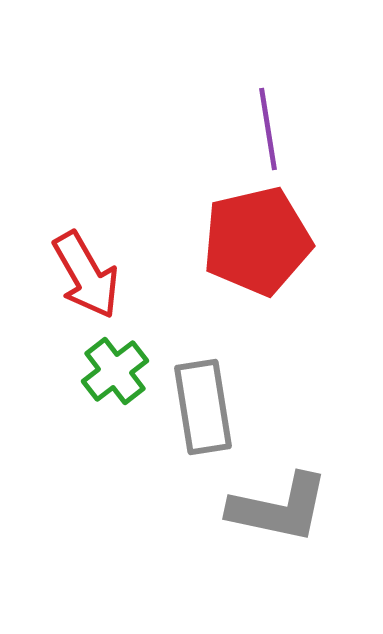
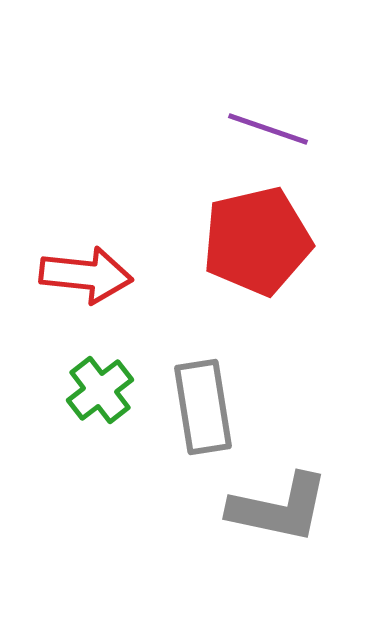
purple line: rotated 62 degrees counterclockwise
red arrow: rotated 54 degrees counterclockwise
green cross: moved 15 px left, 19 px down
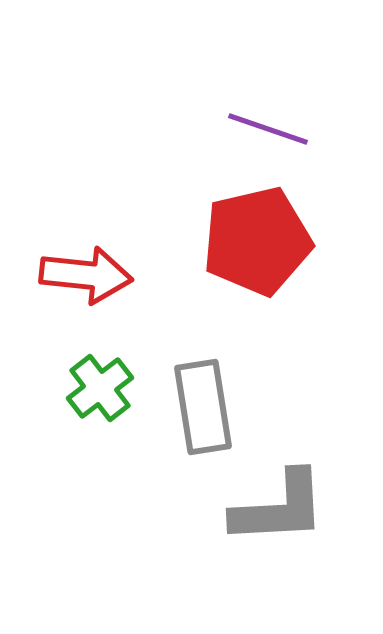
green cross: moved 2 px up
gray L-shape: rotated 15 degrees counterclockwise
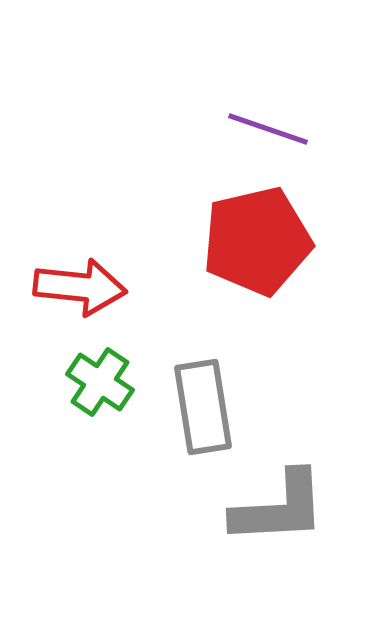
red arrow: moved 6 px left, 12 px down
green cross: moved 6 px up; rotated 18 degrees counterclockwise
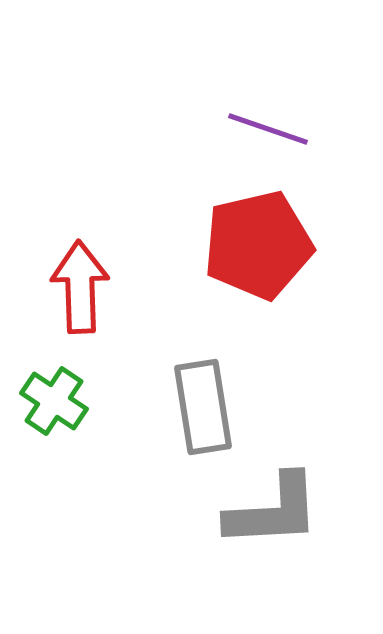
red pentagon: moved 1 px right, 4 px down
red arrow: rotated 98 degrees counterclockwise
green cross: moved 46 px left, 19 px down
gray L-shape: moved 6 px left, 3 px down
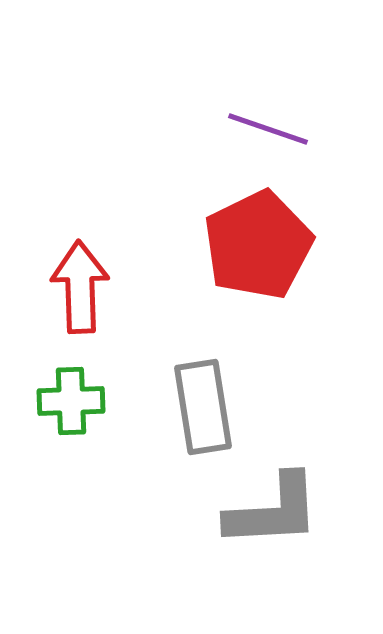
red pentagon: rotated 13 degrees counterclockwise
green cross: moved 17 px right; rotated 36 degrees counterclockwise
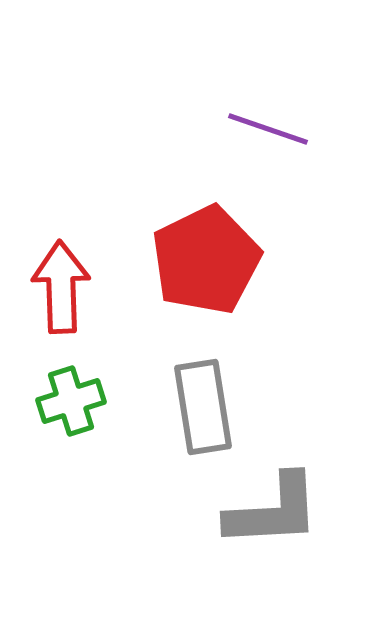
red pentagon: moved 52 px left, 15 px down
red arrow: moved 19 px left
green cross: rotated 16 degrees counterclockwise
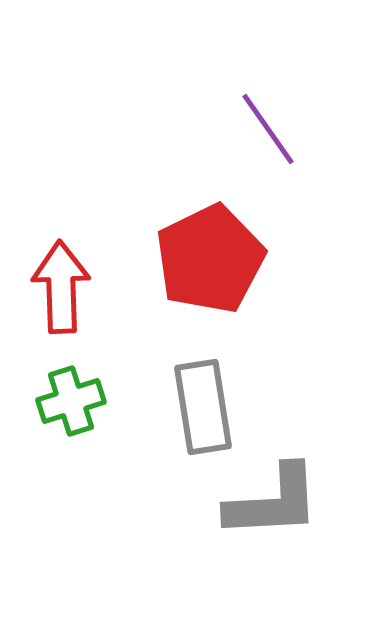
purple line: rotated 36 degrees clockwise
red pentagon: moved 4 px right, 1 px up
gray L-shape: moved 9 px up
